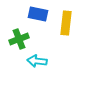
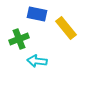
blue rectangle: moved 1 px left
yellow rectangle: moved 5 px down; rotated 45 degrees counterclockwise
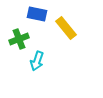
cyan arrow: rotated 78 degrees counterclockwise
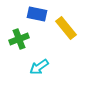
cyan arrow: moved 2 px right, 6 px down; rotated 36 degrees clockwise
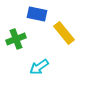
yellow rectangle: moved 2 px left, 5 px down
green cross: moved 3 px left
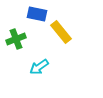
yellow rectangle: moved 3 px left, 1 px up
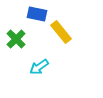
green cross: rotated 24 degrees counterclockwise
